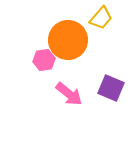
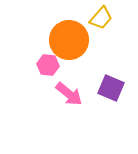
orange circle: moved 1 px right
pink hexagon: moved 4 px right, 5 px down; rotated 15 degrees clockwise
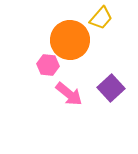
orange circle: moved 1 px right
purple square: rotated 24 degrees clockwise
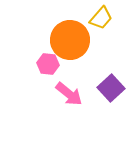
pink hexagon: moved 1 px up
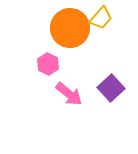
orange circle: moved 12 px up
pink hexagon: rotated 20 degrees clockwise
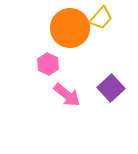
pink arrow: moved 2 px left, 1 px down
